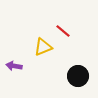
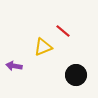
black circle: moved 2 px left, 1 px up
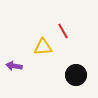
red line: rotated 21 degrees clockwise
yellow triangle: rotated 18 degrees clockwise
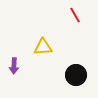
red line: moved 12 px right, 16 px up
purple arrow: rotated 98 degrees counterclockwise
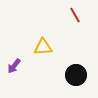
purple arrow: rotated 35 degrees clockwise
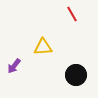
red line: moved 3 px left, 1 px up
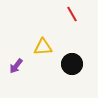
purple arrow: moved 2 px right
black circle: moved 4 px left, 11 px up
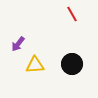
yellow triangle: moved 8 px left, 18 px down
purple arrow: moved 2 px right, 22 px up
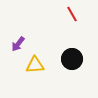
black circle: moved 5 px up
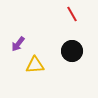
black circle: moved 8 px up
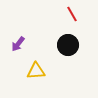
black circle: moved 4 px left, 6 px up
yellow triangle: moved 1 px right, 6 px down
